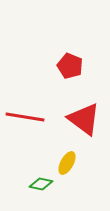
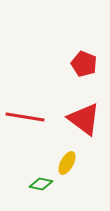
red pentagon: moved 14 px right, 2 px up
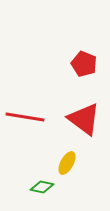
green diamond: moved 1 px right, 3 px down
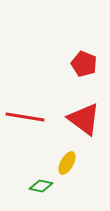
green diamond: moved 1 px left, 1 px up
